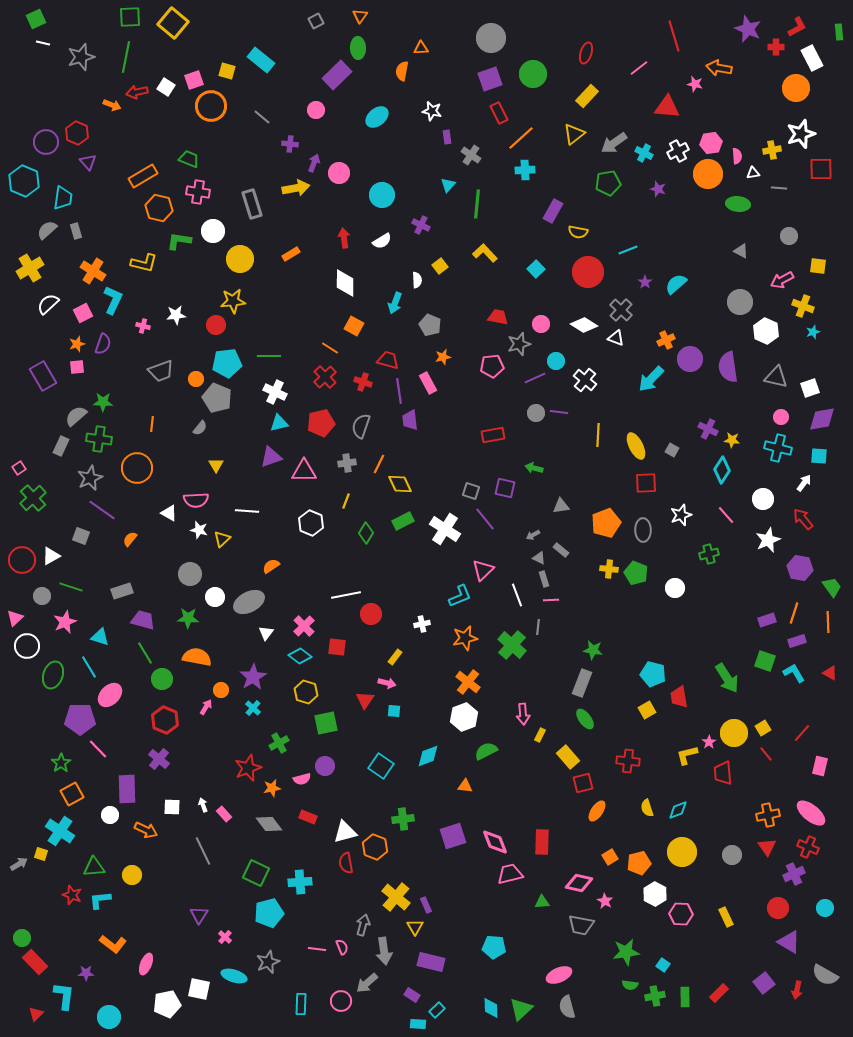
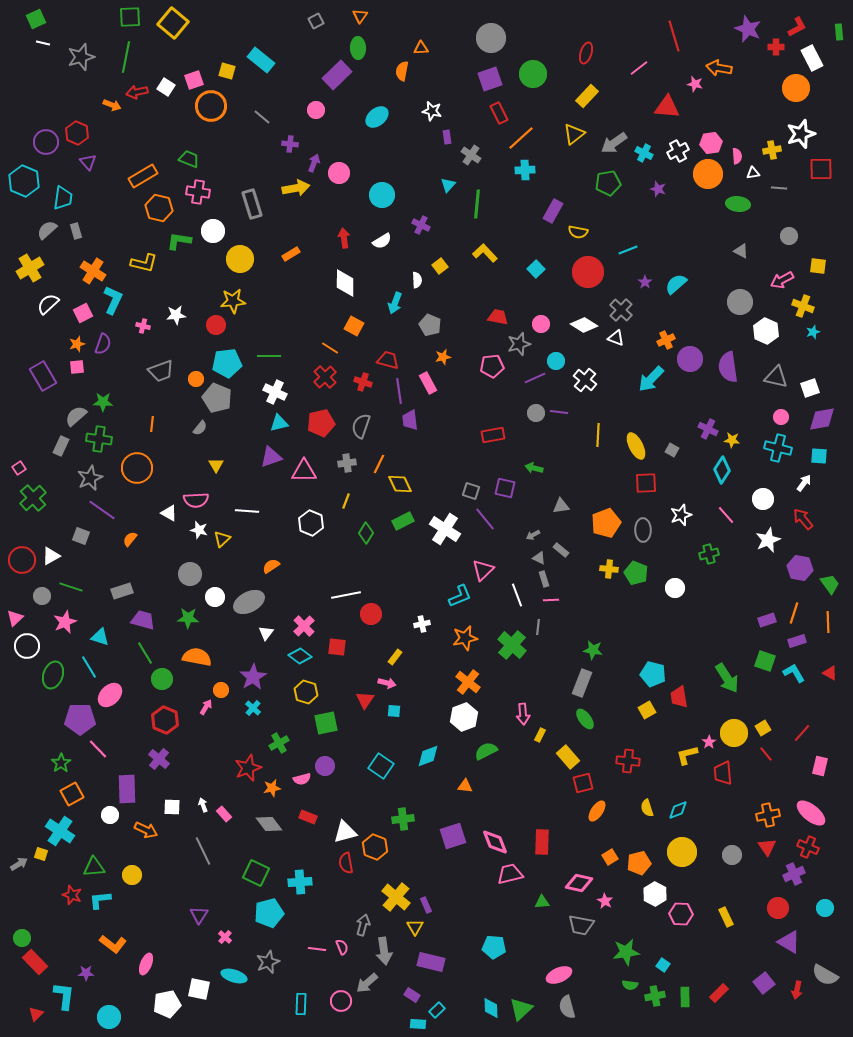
green trapezoid at (832, 587): moved 2 px left, 3 px up
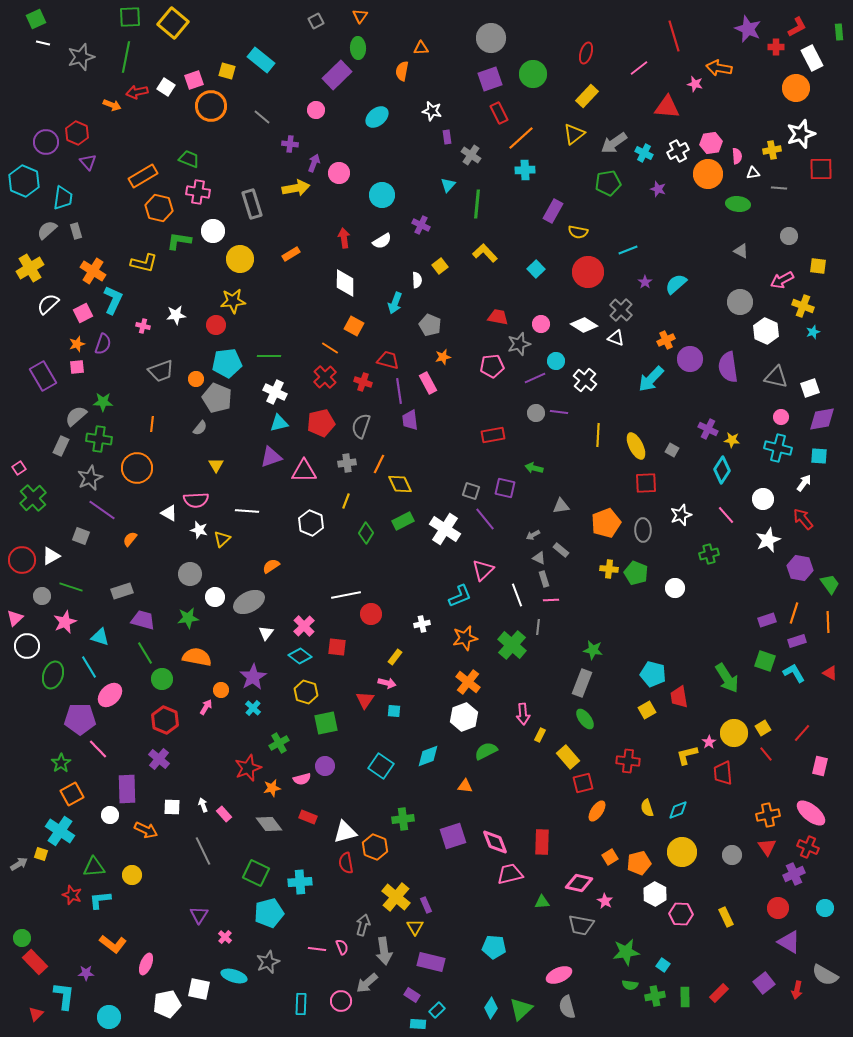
green star at (188, 618): rotated 10 degrees counterclockwise
cyan diamond at (491, 1008): rotated 35 degrees clockwise
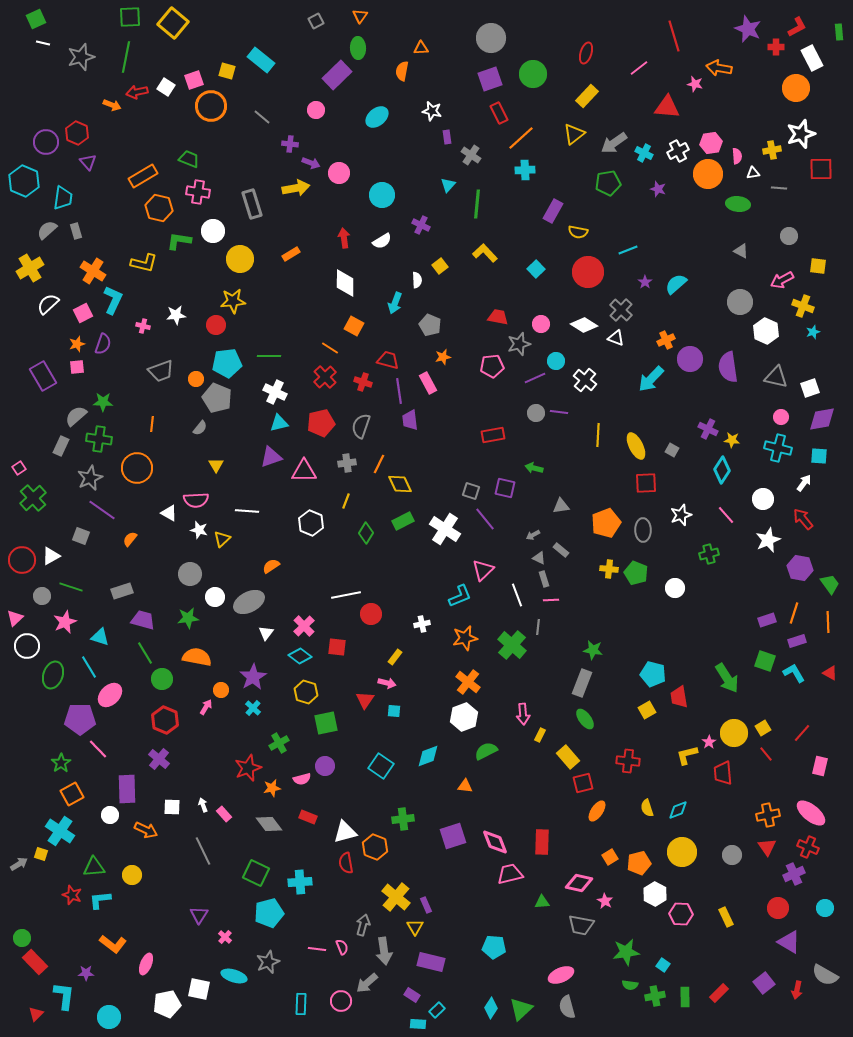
purple arrow at (314, 163): moved 3 px left; rotated 90 degrees clockwise
pink ellipse at (559, 975): moved 2 px right
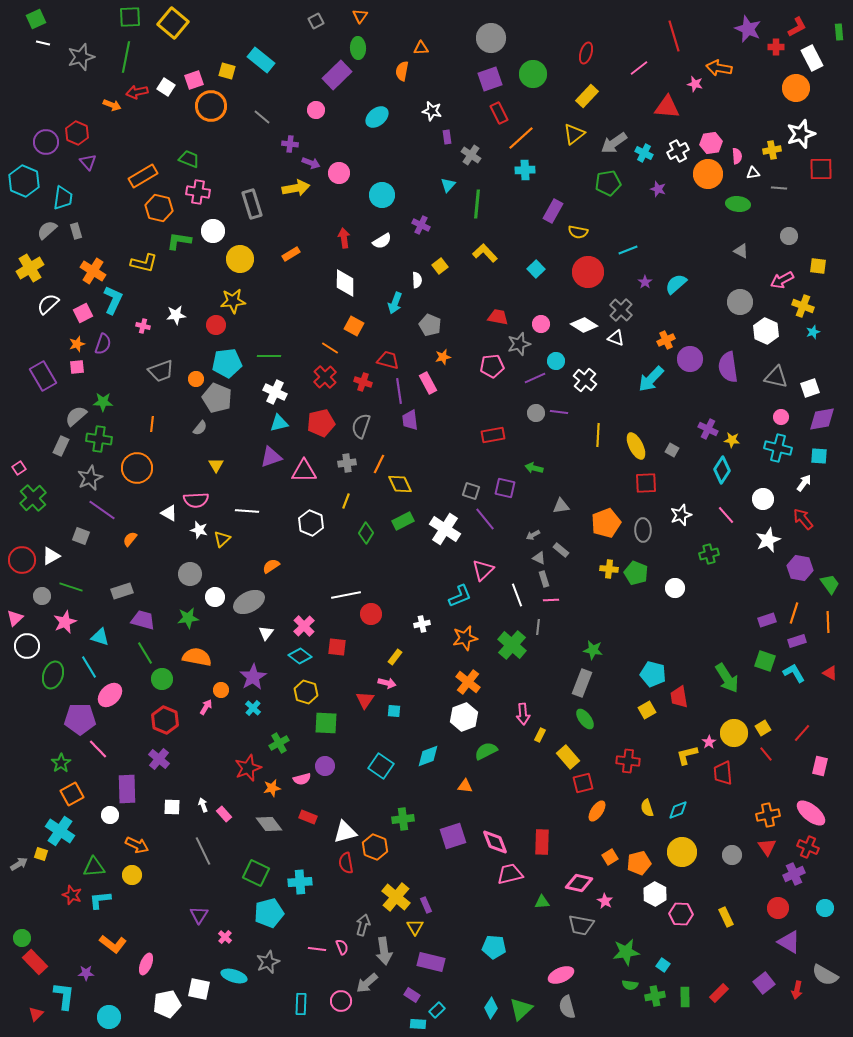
green square at (326, 723): rotated 15 degrees clockwise
orange arrow at (146, 830): moved 9 px left, 15 px down
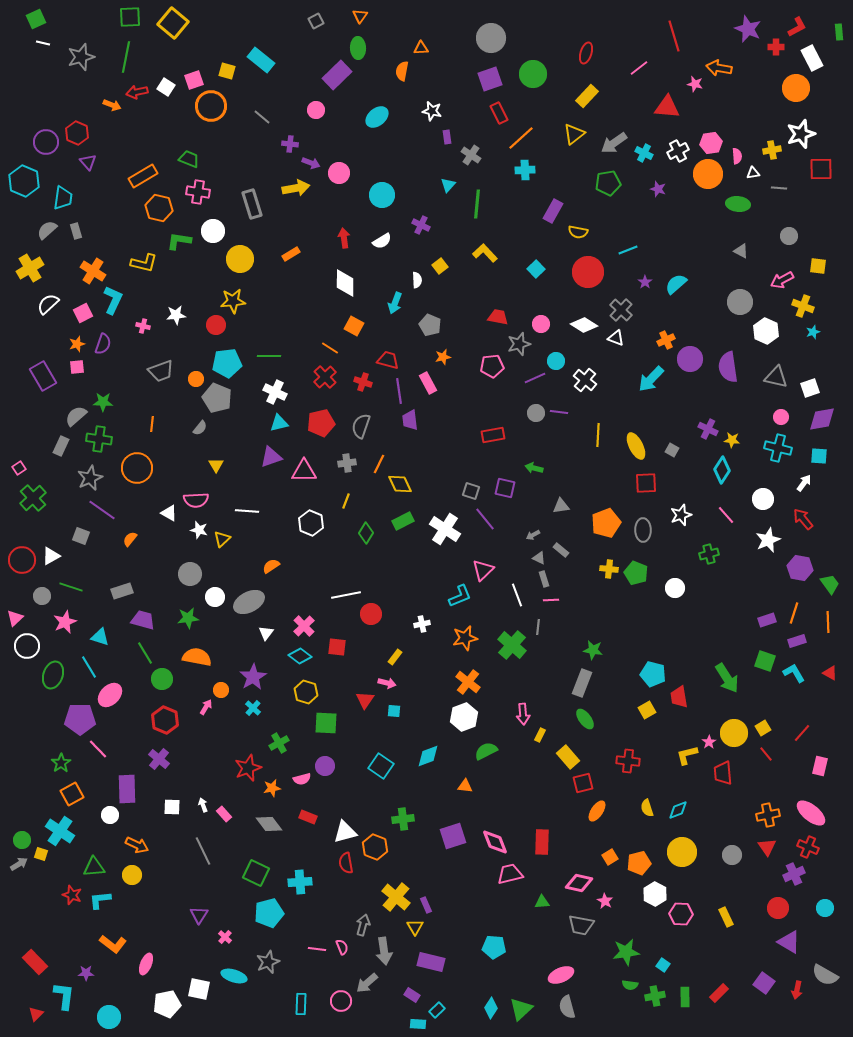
green circle at (22, 938): moved 98 px up
purple square at (764, 983): rotated 15 degrees counterclockwise
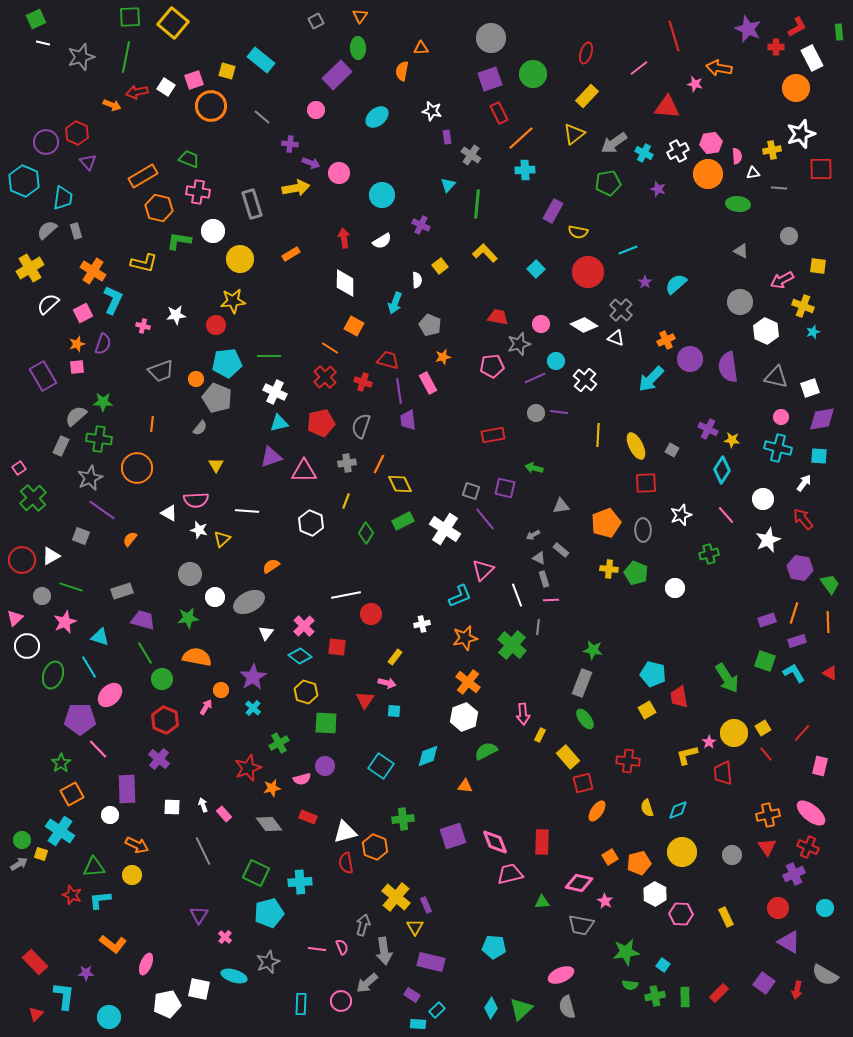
purple trapezoid at (410, 420): moved 2 px left
